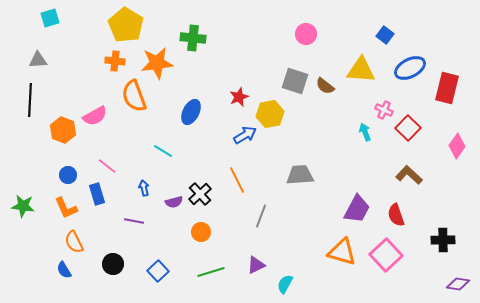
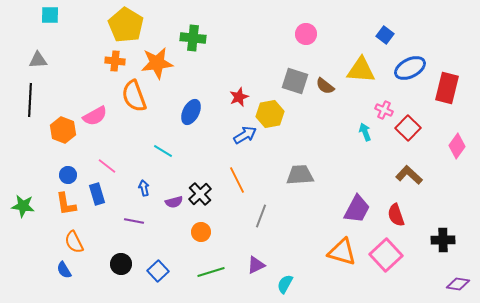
cyan square at (50, 18): moved 3 px up; rotated 18 degrees clockwise
orange L-shape at (66, 208): moved 4 px up; rotated 15 degrees clockwise
black circle at (113, 264): moved 8 px right
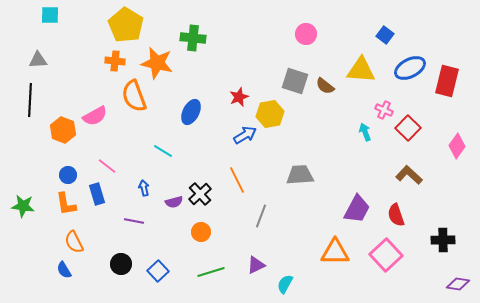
orange star at (157, 63): rotated 20 degrees clockwise
red rectangle at (447, 88): moved 7 px up
orange triangle at (342, 252): moved 7 px left; rotated 16 degrees counterclockwise
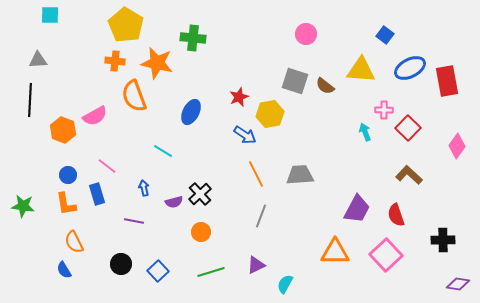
red rectangle at (447, 81): rotated 24 degrees counterclockwise
pink cross at (384, 110): rotated 24 degrees counterclockwise
blue arrow at (245, 135): rotated 65 degrees clockwise
orange line at (237, 180): moved 19 px right, 6 px up
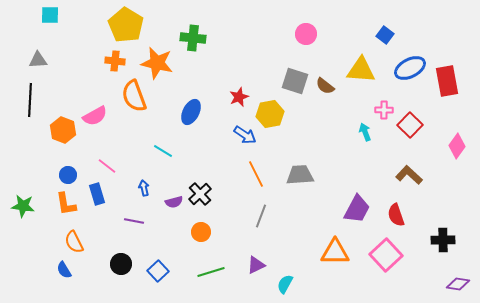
red square at (408, 128): moved 2 px right, 3 px up
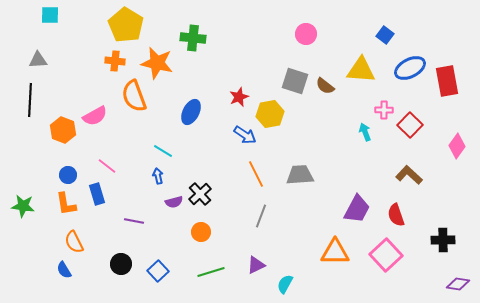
blue arrow at (144, 188): moved 14 px right, 12 px up
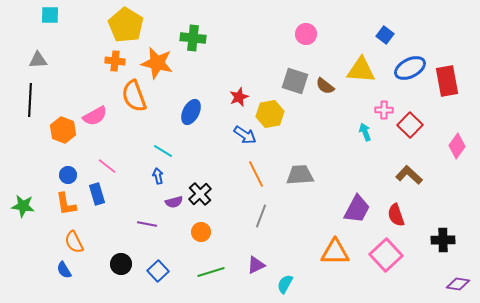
purple line at (134, 221): moved 13 px right, 3 px down
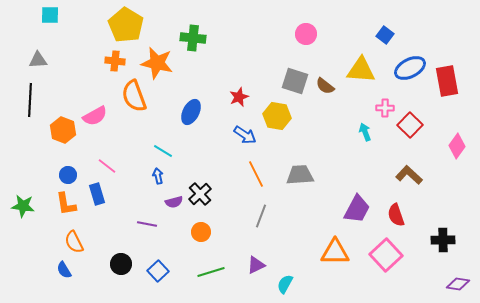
pink cross at (384, 110): moved 1 px right, 2 px up
yellow hexagon at (270, 114): moved 7 px right, 2 px down; rotated 20 degrees clockwise
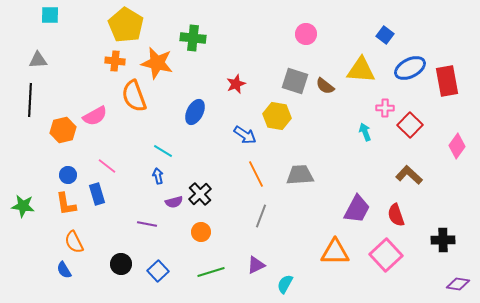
red star at (239, 97): moved 3 px left, 13 px up
blue ellipse at (191, 112): moved 4 px right
orange hexagon at (63, 130): rotated 25 degrees clockwise
